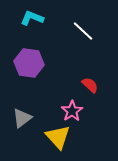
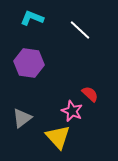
white line: moved 3 px left, 1 px up
red semicircle: moved 9 px down
pink star: rotated 15 degrees counterclockwise
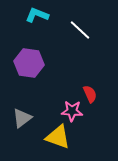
cyan L-shape: moved 5 px right, 3 px up
red semicircle: rotated 24 degrees clockwise
pink star: rotated 20 degrees counterclockwise
yellow triangle: rotated 28 degrees counterclockwise
